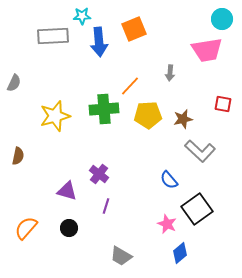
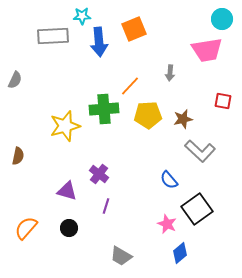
gray semicircle: moved 1 px right, 3 px up
red square: moved 3 px up
yellow star: moved 10 px right, 10 px down
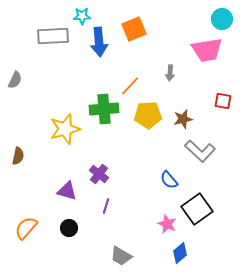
yellow star: moved 3 px down
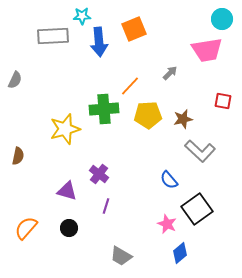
gray arrow: rotated 140 degrees counterclockwise
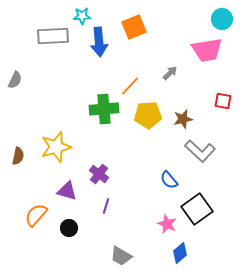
orange square: moved 2 px up
yellow star: moved 9 px left, 18 px down
orange semicircle: moved 10 px right, 13 px up
